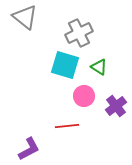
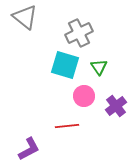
green triangle: rotated 24 degrees clockwise
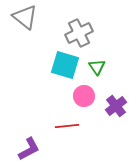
green triangle: moved 2 px left
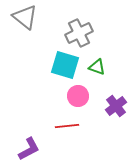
green triangle: rotated 36 degrees counterclockwise
pink circle: moved 6 px left
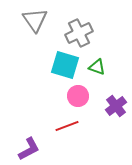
gray triangle: moved 10 px right, 3 px down; rotated 16 degrees clockwise
red line: rotated 15 degrees counterclockwise
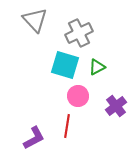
gray triangle: rotated 8 degrees counterclockwise
green triangle: rotated 48 degrees counterclockwise
red line: rotated 60 degrees counterclockwise
purple L-shape: moved 5 px right, 11 px up
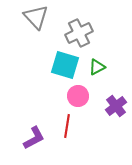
gray triangle: moved 1 px right, 3 px up
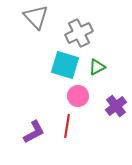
purple L-shape: moved 6 px up
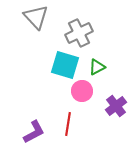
pink circle: moved 4 px right, 5 px up
red line: moved 1 px right, 2 px up
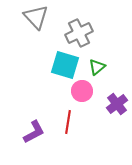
green triangle: rotated 12 degrees counterclockwise
purple cross: moved 1 px right, 2 px up
red line: moved 2 px up
